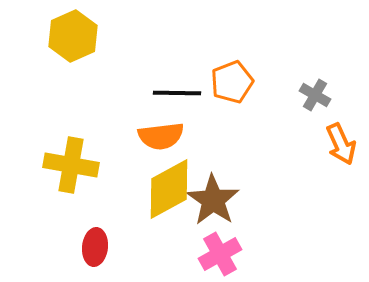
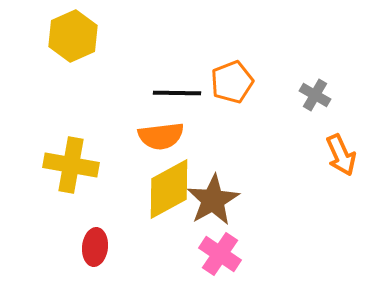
orange arrow: moved 11 px down
brown star: rotated 8 degrees clockwise
pink cross: rotated 27 degrees counterclockwise
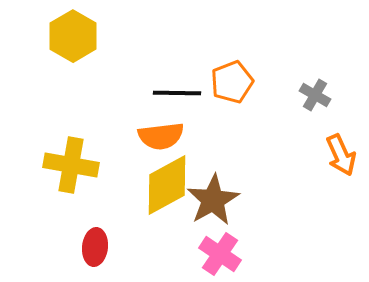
yellow hexagon: rotated 6 degrees counterclockwise
yellow diamond: moved 2 px left, 4 px up
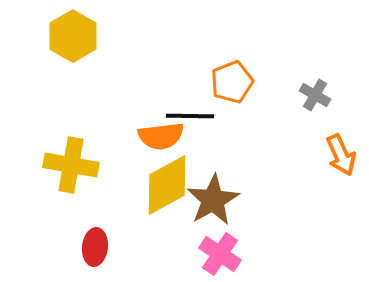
black line: moved 13 px right, 23 px down
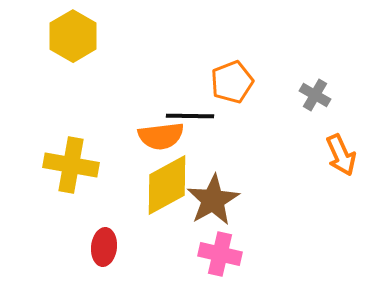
red ellipse: moved 9 px right
pink cross: rotated 21 degrees counterclockwise
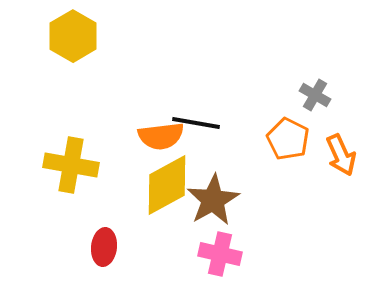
orange pentagon: moved 56 px right, 57 px down; rotated 24 degrees counterclockwise
black line: moved 6 px right, 7 px down; rotated 9 degrees clockwise
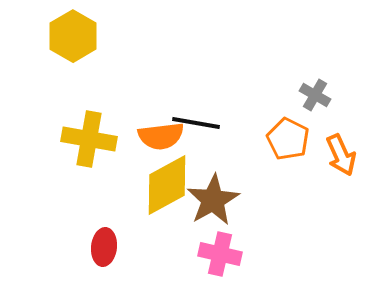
yellow cross: moved 18 px right, 26 px up
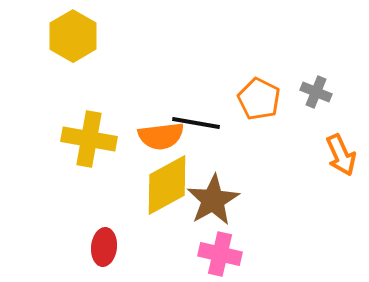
gray cross: moved 1 px right, 3 px up; rotated 8 degrees counterclockwise
orange pentagon: moved 29 px left, 40 px up
